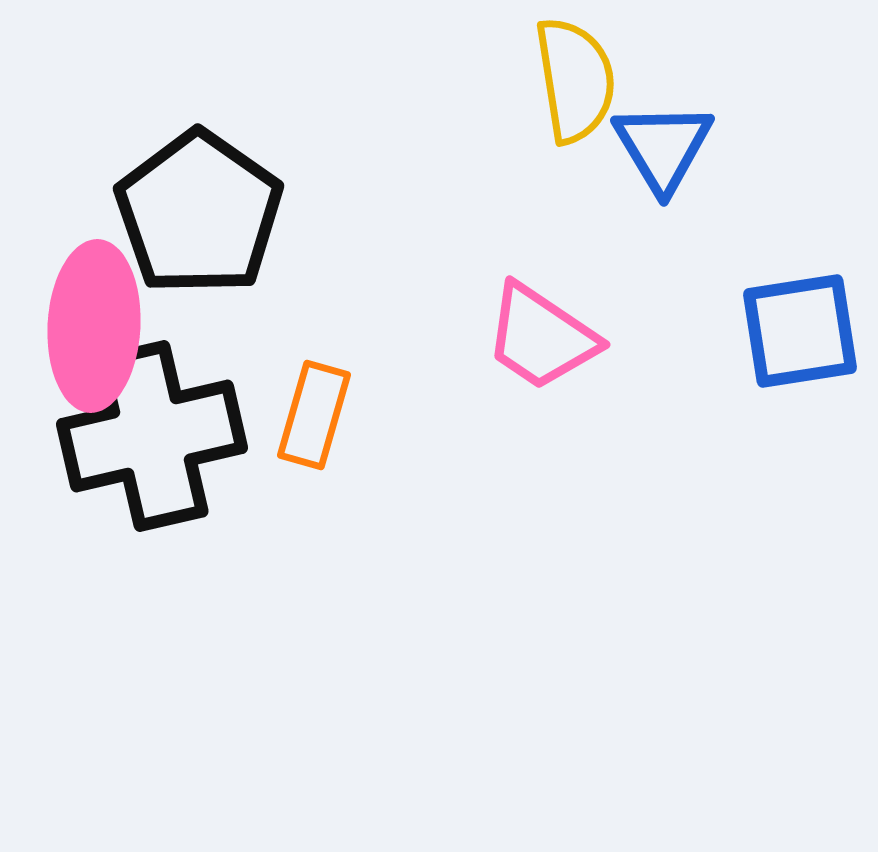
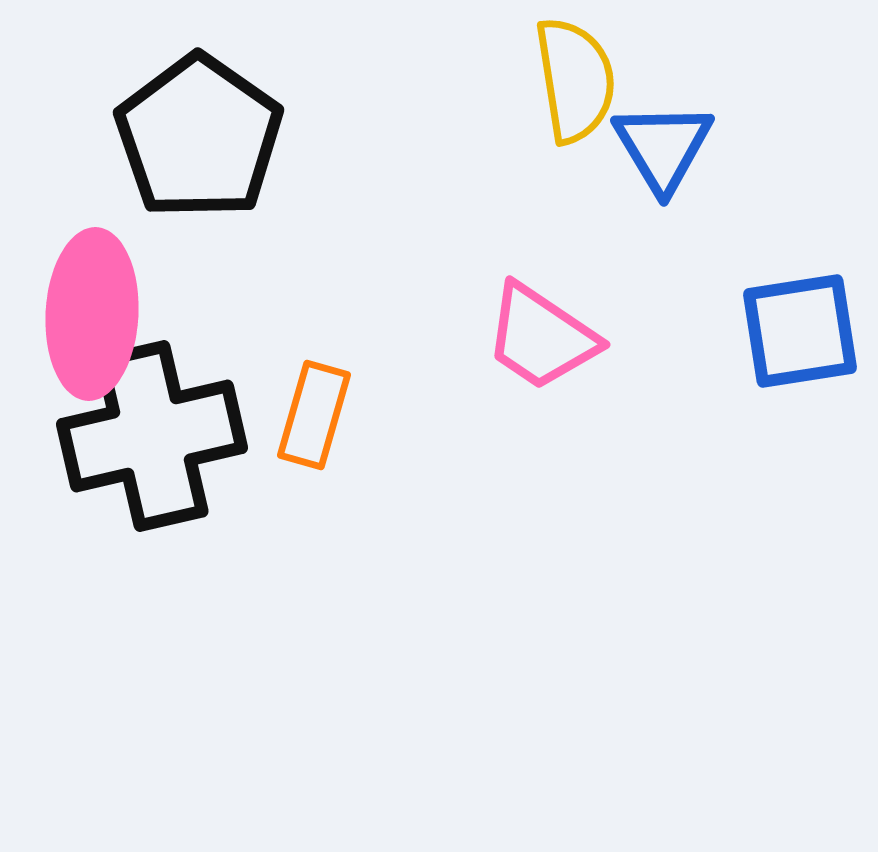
black pentagon: moved 76 px up
pink ellipse: moved 2 px left, 12 px up
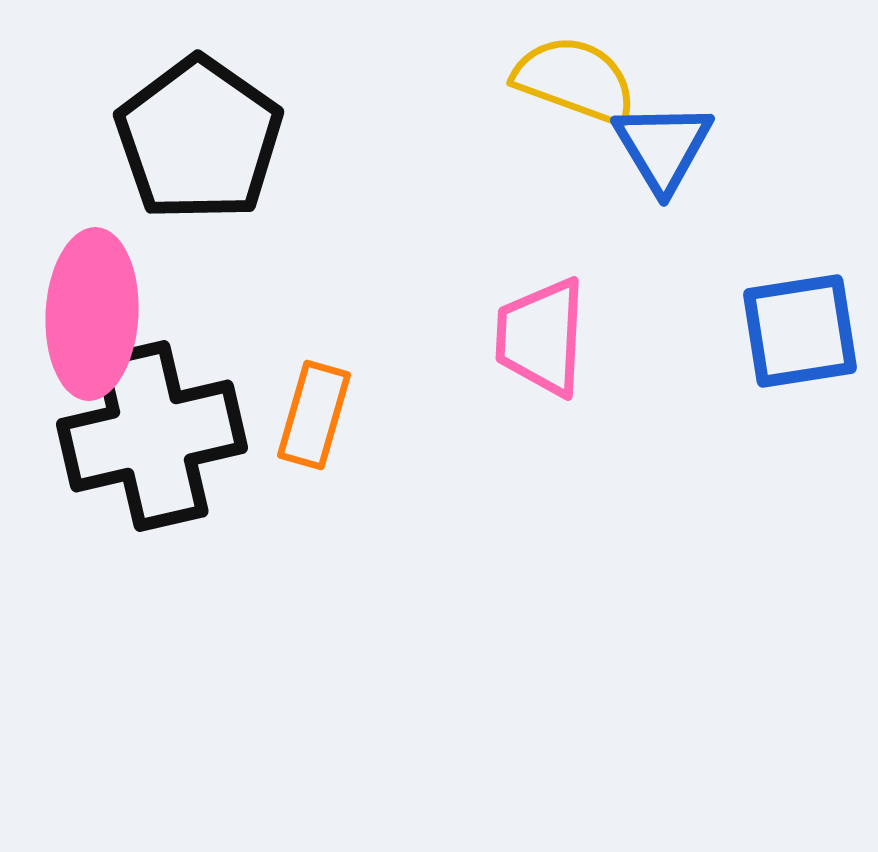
yellow semicircle: rotated 61 degrees counterclockwise
black pentagon: moved 2 px down
pink trapezoid: rotated 59 degrees clockwise
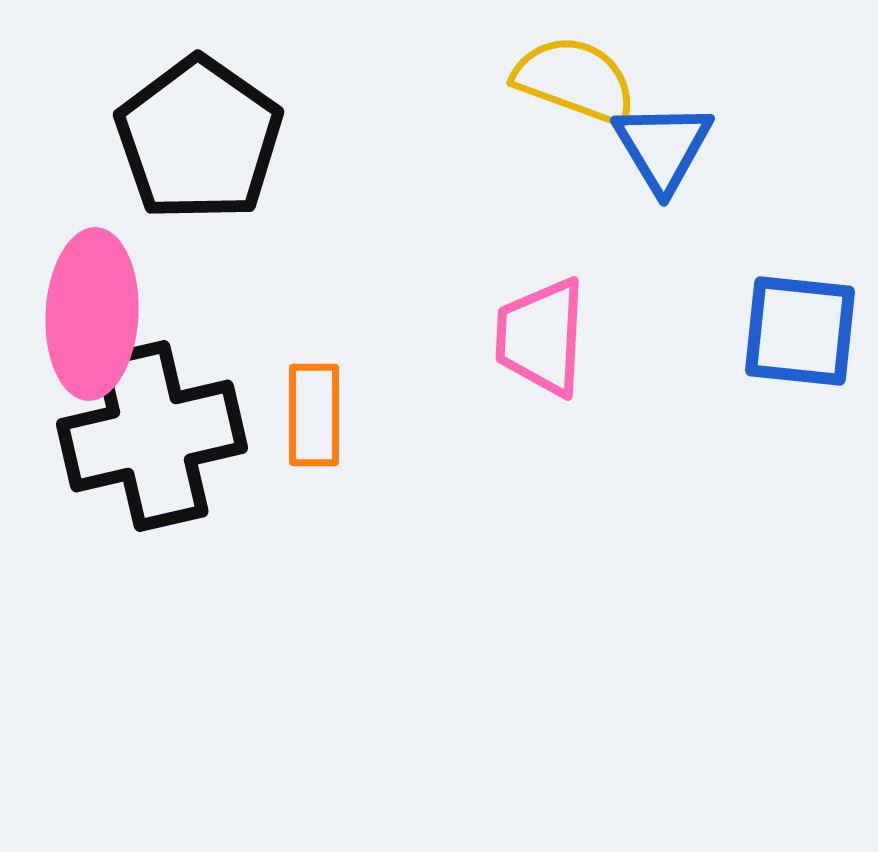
blue square: rotated 15 degrees clockwise
orange rectangle: rotated 16 degrees counterclockwise
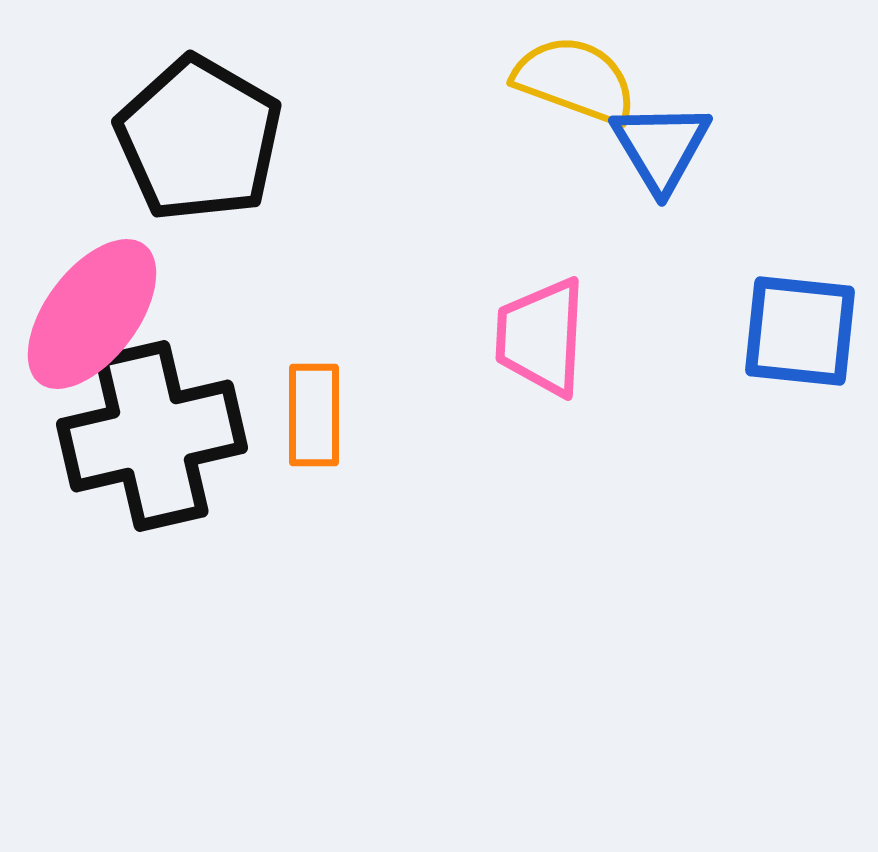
black pentagon: rotated 5 degrees counterclockwise
blue triangle: moved 2 px left
pink ellipse: rotated 34 degrees clockwise
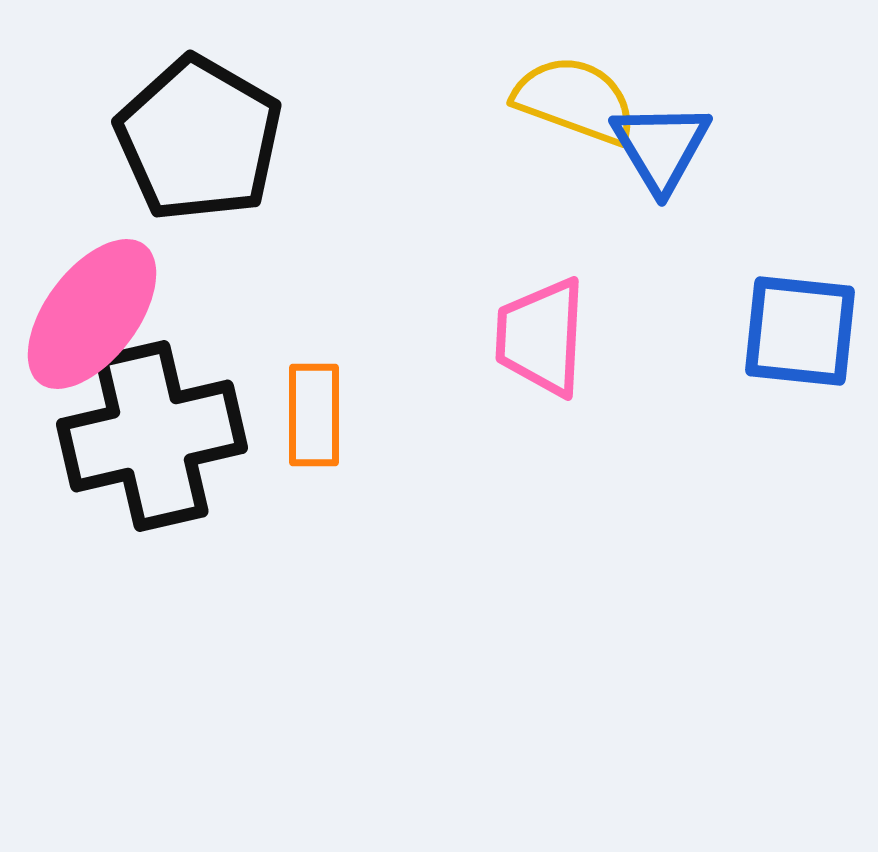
yellow semicircle: moved 20 px down
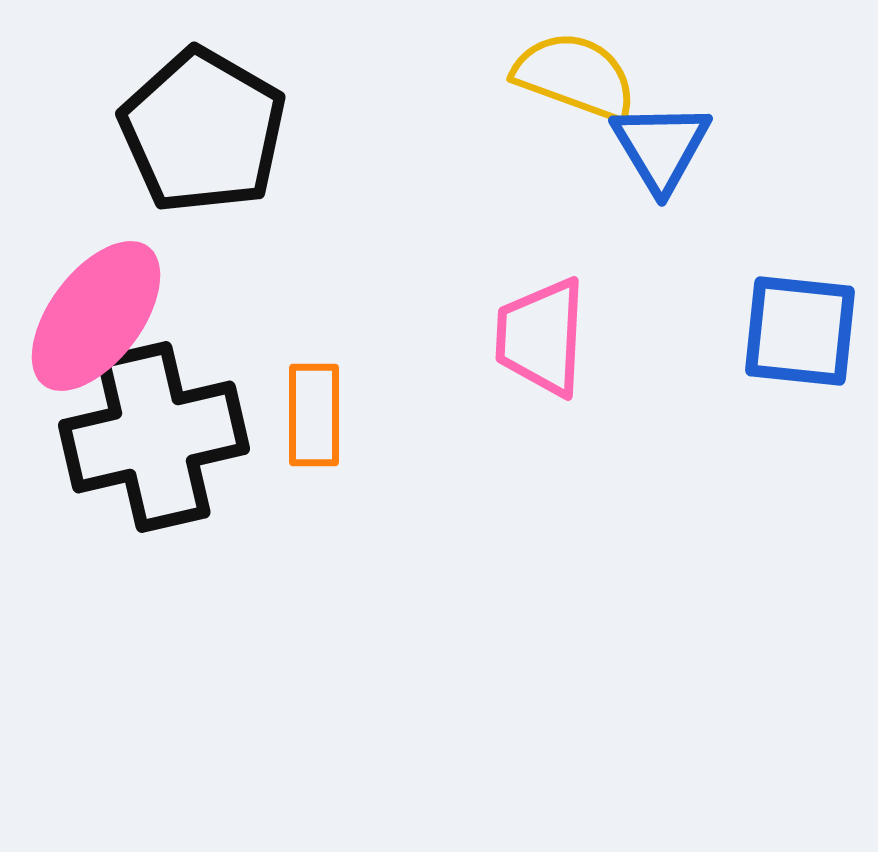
yellow semicircle: moved 24 px up
black pentagon: moved 4 px right, 8 px up
pink ellipse: moved 4 px right, 2 px down
black cross: moved 2 px right, 1 px down
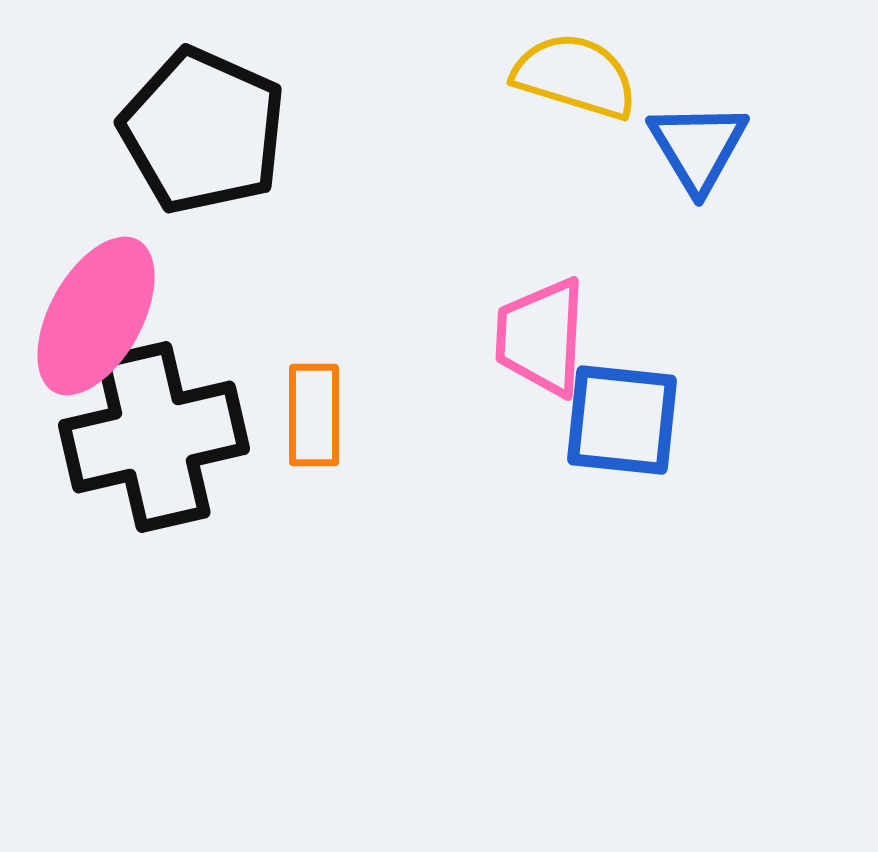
yellow semicircle: rotated 3 degrees counterclockwise
black pentagon: rotated 6 degrees counterclockwise
blue triangle: moved 37 px right
pink ellipse: rotated 8 degrees counterclockwise
blue square: moved 178 px left, 89 px down
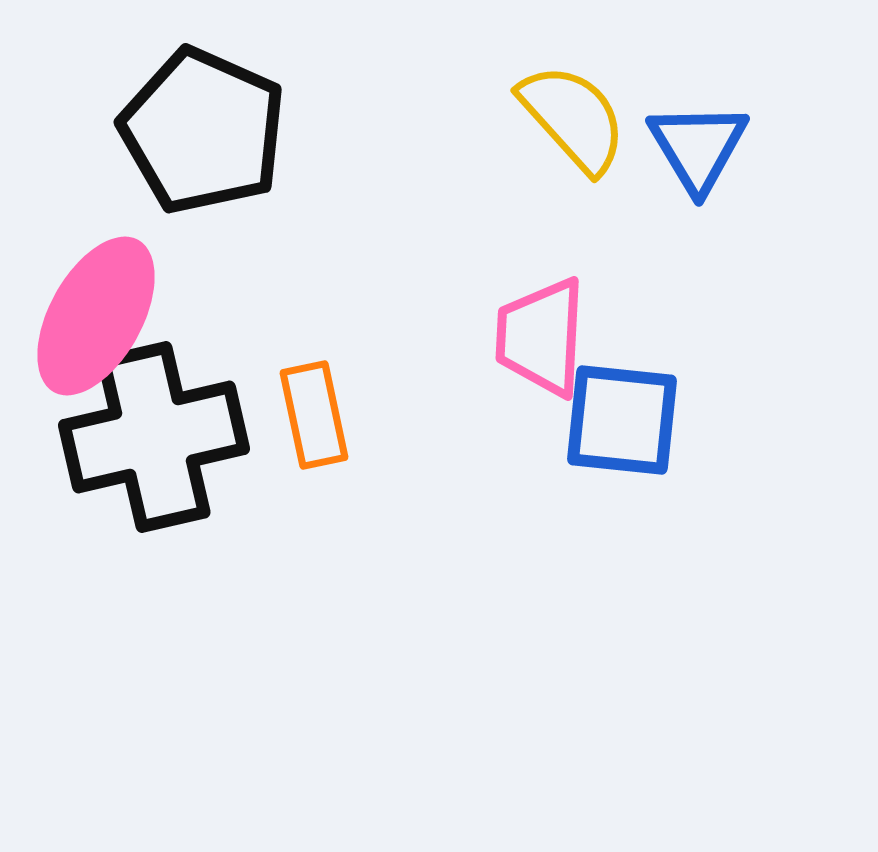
yellow semicircle: moved 2 px left, 42 px down; rotated 31 degrees clockwise
orange rectangle: rotated 12 degrees counterclockwise
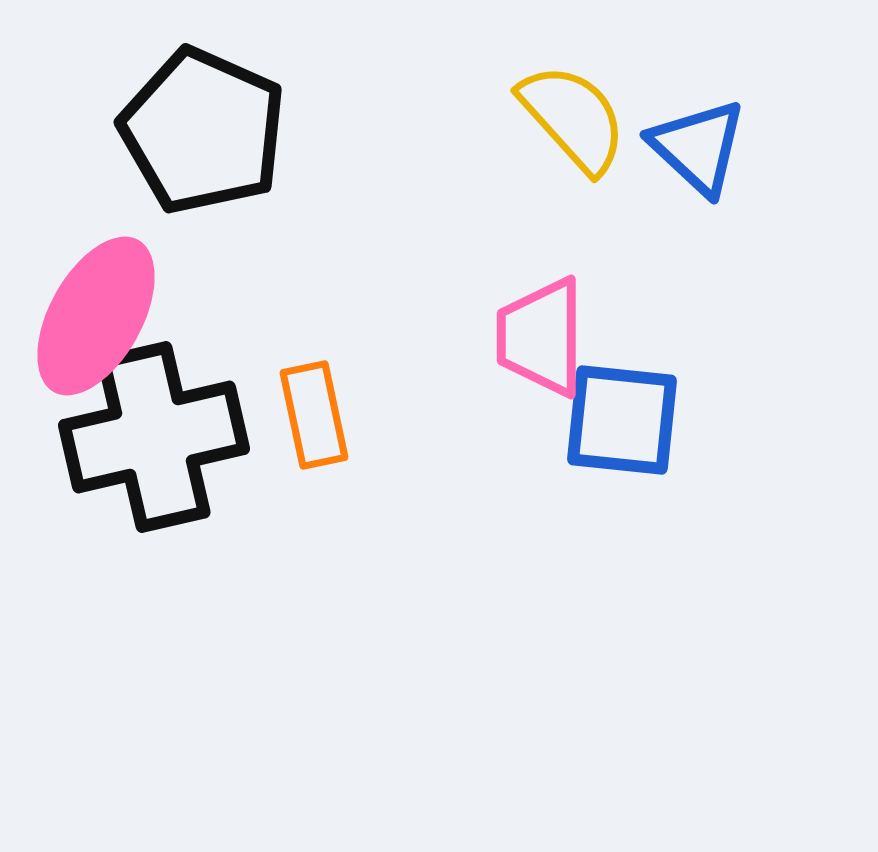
blue triangle: rotated 16 degrees counterclockwise
pink trapezoid: rotated 3 degrees counterclockwise
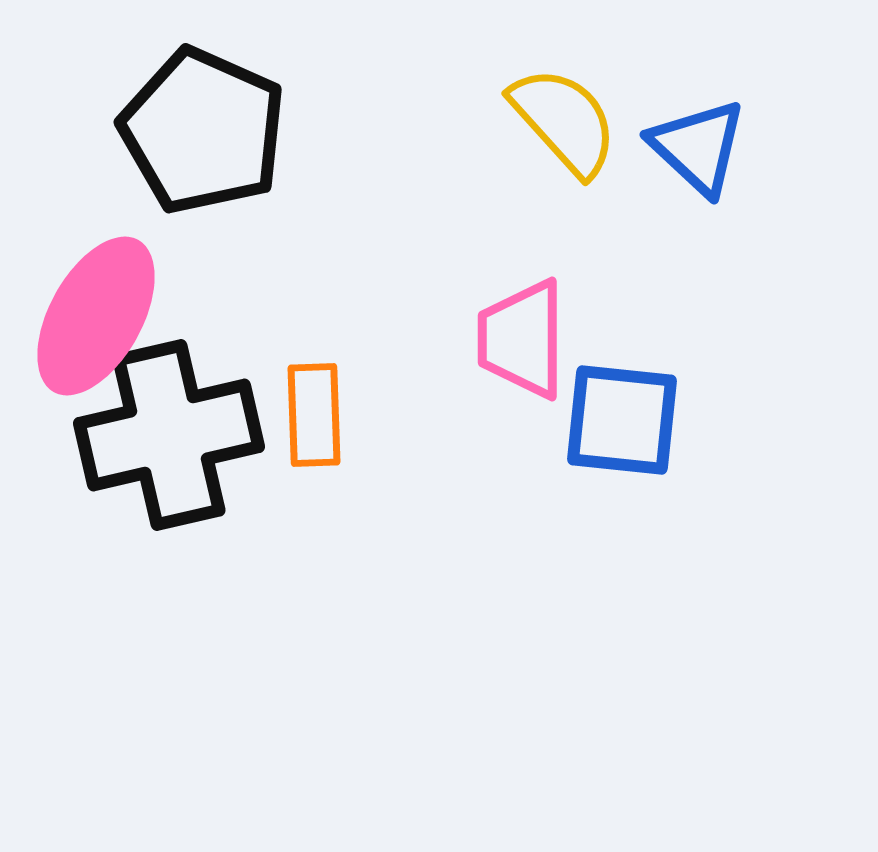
yellow semicircle: moved 9 px left, 3 px down
pink trapezoid: moved 19 px left, 2 px down
orange rectangle: rotated 10 degrees clockwise
black cross: moved 15 px right, 2 px up
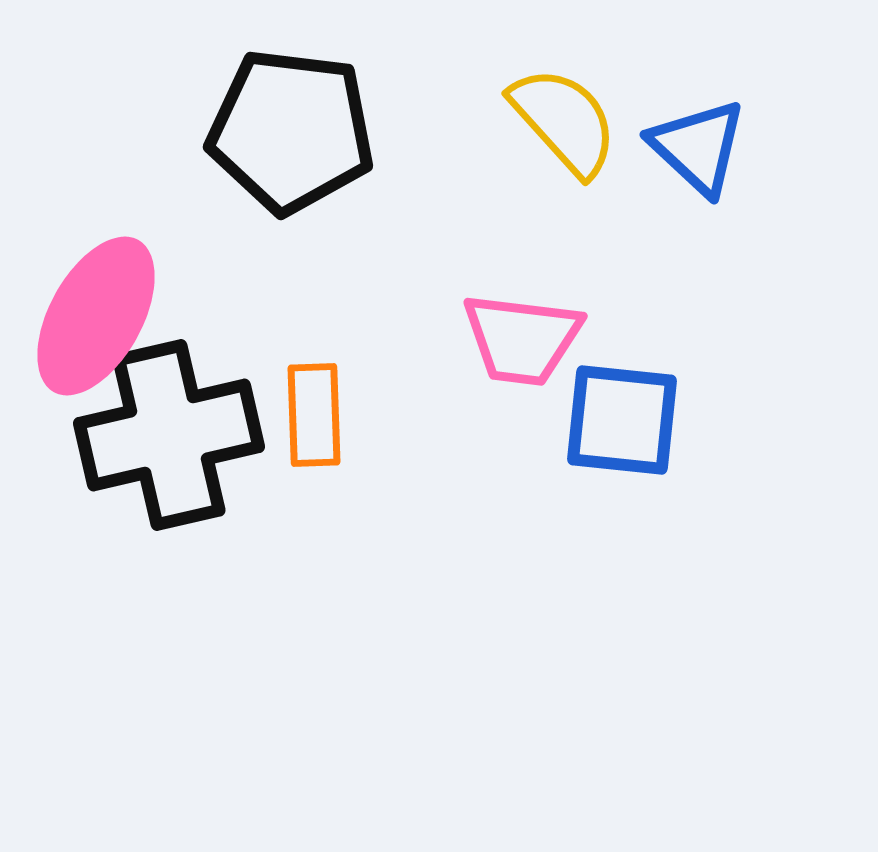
black pentagon: moved 88 px right; rotated 17 degrees counterclockwise
pink trapezoid: rotated 83 degrees counterclockwise
